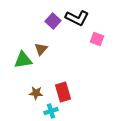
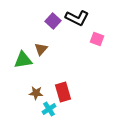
cyan cross: moved 2 px left, 2 px up; rotated 16 degrees counterclockwise
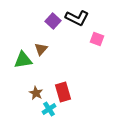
brown star: rotated 24 degrees clockwise
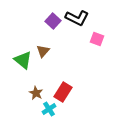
brown triangle: moved 2 px right, 2 px down
green triangle: rotated 48 degrees clockwise
red rectangle: rotated 48 degrees clockwise
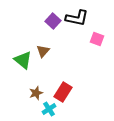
black L-shape: rotated 15 degrees counterclockwise
brown star: rotated 24 degrees clockwise
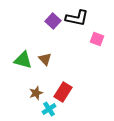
brown triangle: moved 2 px right, 8 px down; rotated 24 degrees counterclockwise
green triangle: rotated 24 degrees counterclockwise
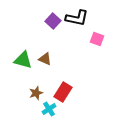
brown triangle: rotated 24 degrees counterclockwise
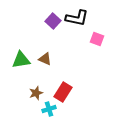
green triangle: moved 2 px left; rotated 24 degrees counterclockwise
cyan cross: rotated 16 degrees clockwise
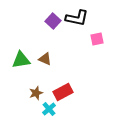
pink square: rotated 32 degrees counterclockwise
red rectangle: rotated 30 degrees clockwise
cyan cross: rotated 24 degrees counterclockwise
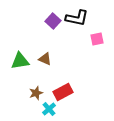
green triangle: moved 1 px left, 1 px down
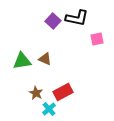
green triangle: moved 2 px right
brown star: rotated 24 degrees counterclockwise
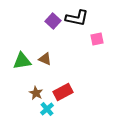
cyan cross: moved 2 px left
